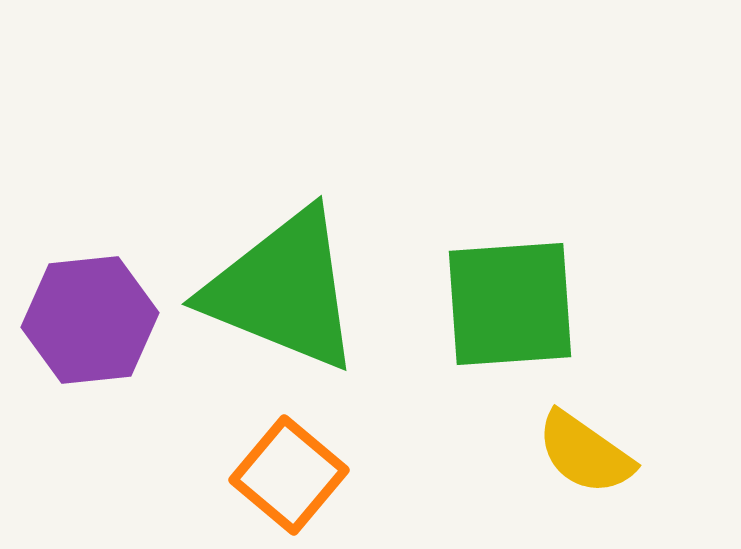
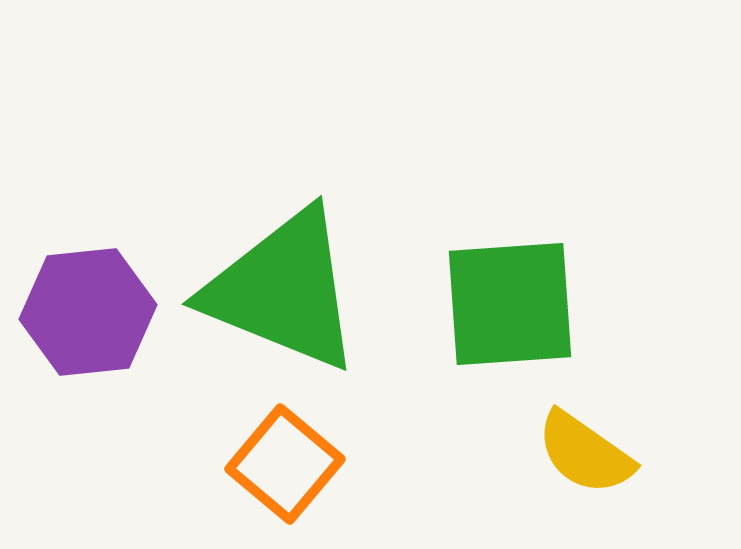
purple hexagon: moved 2 px left, 8 px up
orange square: moved 4 px left, 11 px up
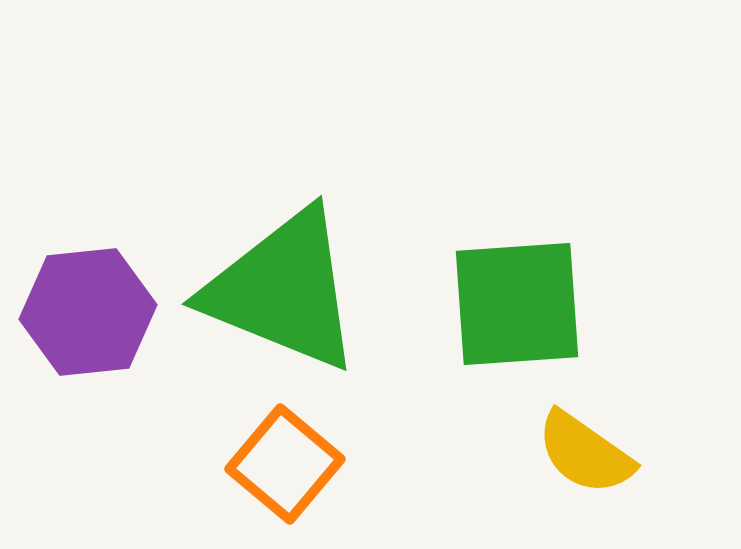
green square: moved 7 px right
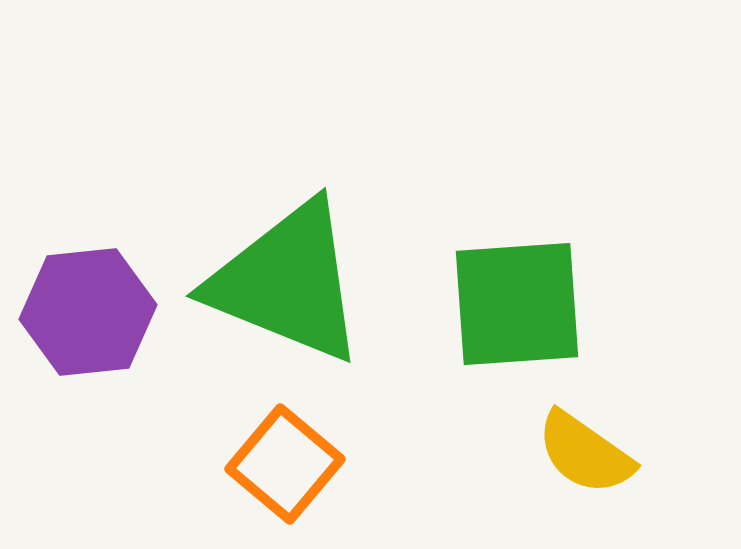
green triangle: moved 4 px right, 8 px up
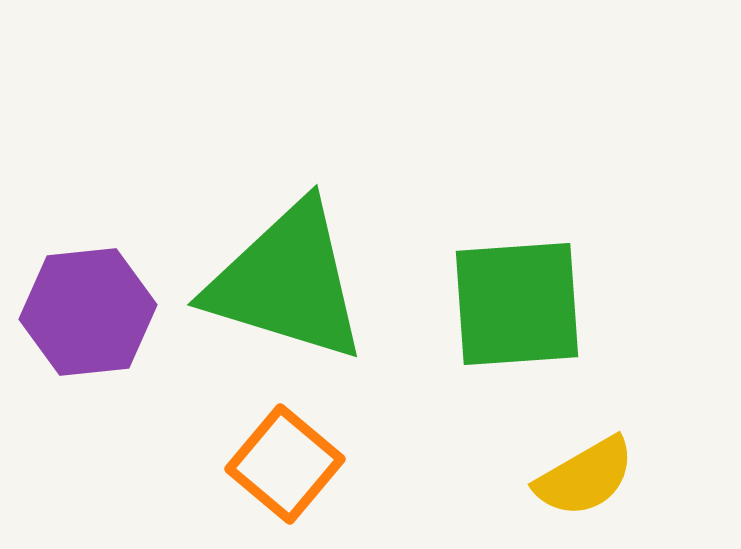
green triangle: rotated 5 degrees counterclockwise
yellow semicircle: moved 24 px down; rotated 65 degrees counterclockwise
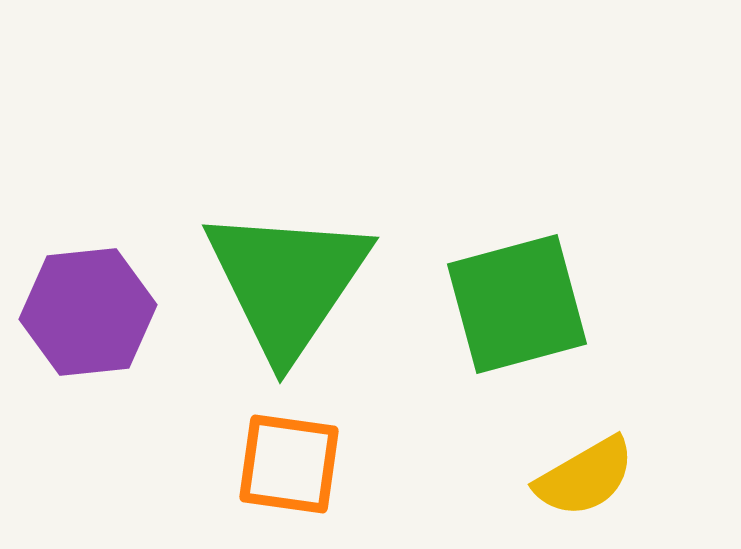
green triangle: rotated 47 degrees clockwise
green square: rotated 11 degrees counterclockwise
orange square: moved 4 px right; rotated 32 degrees counterclockwise
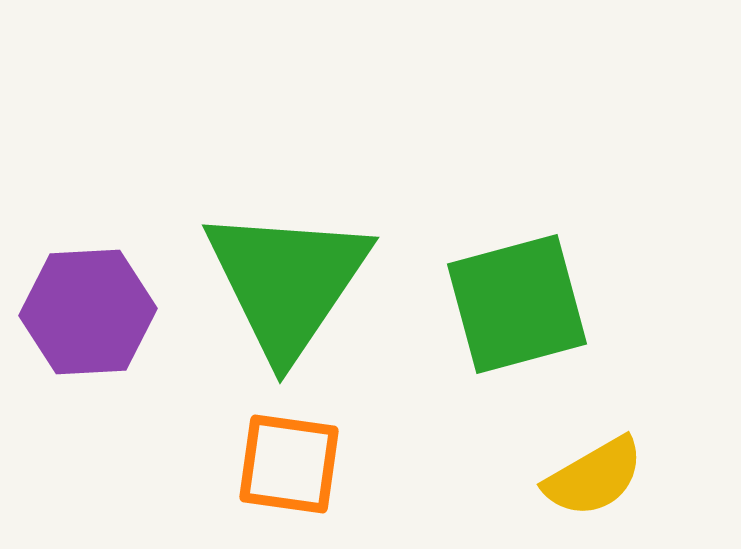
purple hexagon: rotated 3 degrees clockwise
yellow semicircle: moved 9 px right
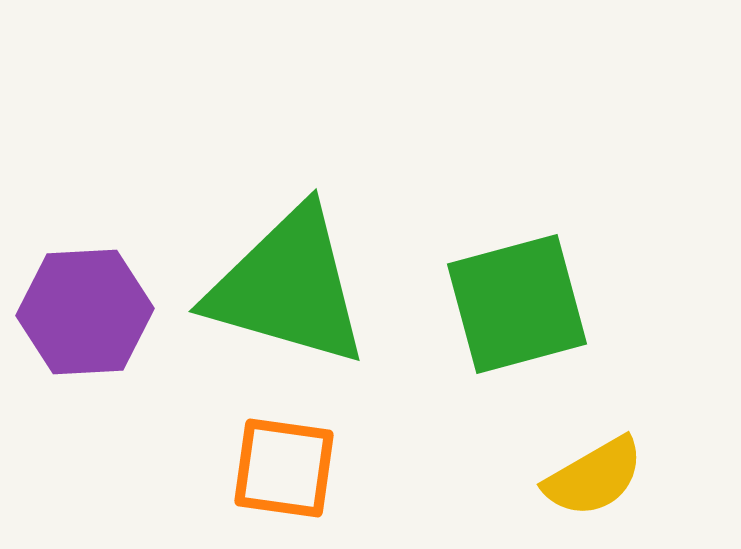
green triangle: moved 1 px right, 5 px down; rotated 48 degrees counterclockwise
purple hexagon: moved 3 px left
orange square: moved 5 px left, 4 px down
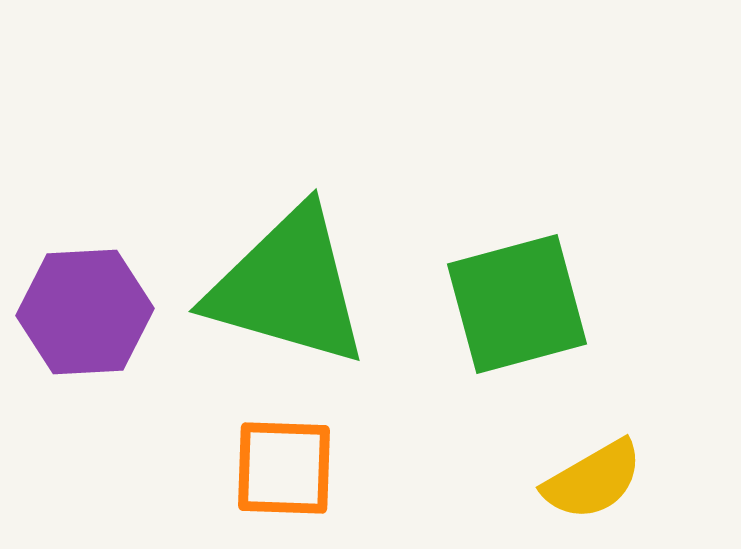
orange square: rotated 6 degrees counterclockwise
yellow semicircle: moved 1 px left, 3 px down
